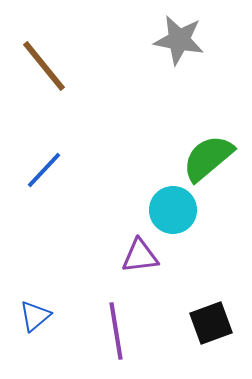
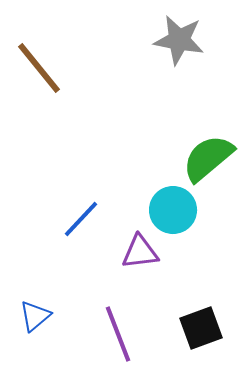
brown line: moved 5 px left, 2 px down
blue line: moved 37 px right, 49 px down
purple triangle: moved 4 px up
black square: moved 10 px left, 5 px down
purple line: moved 2 px right, 3 px down; rotated 12 degrees counterclockwise
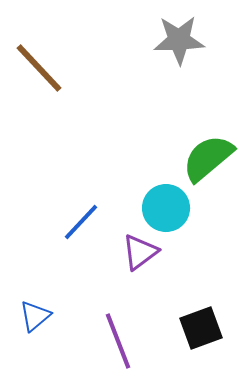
gray star: rotated 12 degrees counterclockwise
brown line: rotated 4 degrees counterclockwise
cyan circle: moved 7 px left, 2 px up
blue line: moved 3 px down
purple triangle: rotated 30 degrees counterclockwise
purple line: moved 7 px down
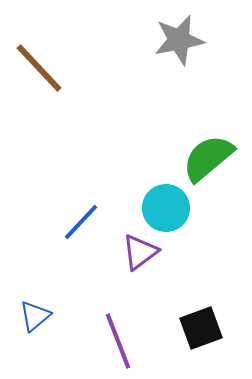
gray star: rotated 9 degrees counterclockwise
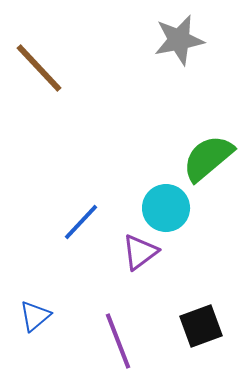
black square: moved 2 px up
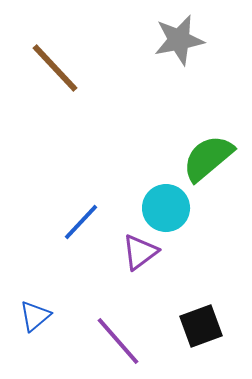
brown line: moved 16 px right
purple line: rotated 20 degrees counterclockwise
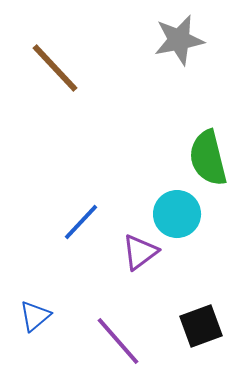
green semicircle: rotated 64 degrees counterclockwise
cyan circle: moved 11 px right, 6 px down
